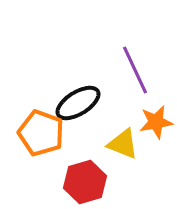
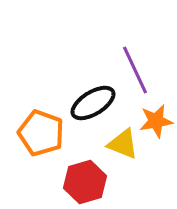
black ellipse: moved 15 px right
orange star: moved 1 px up
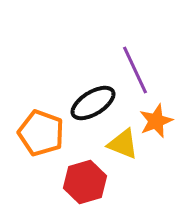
orange star: rotated 12 degrees counterclockwise
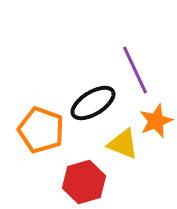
orange pentagon: moved 3 px up
red hexagon: moved 1 px left
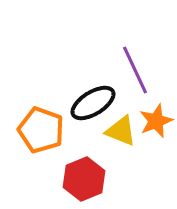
yellow triangle: moved 2 px left, 13 px up
red hexagon: moved 3 px up; rotated 6 degrees counterclockwise
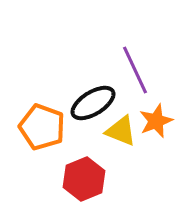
orange pentagon: moved 1 px right, 3 px up
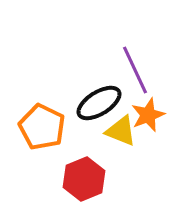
black ellipse: moved 6 px right
orange star: moved 8 px left, 6 px up
orange pentagon: rotated 6 degrees clockwise
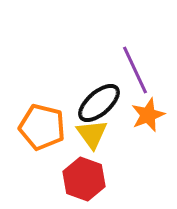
black ellipse: rotated 9 degrees counterclockwise
orange pentagon: rotated 12 degrees counterclockwise
yellow triangle: moved 29 px left, 3 px down; rotated 32 degrees clockwise
red hexagon: rotated 18 degrees counterclockwise
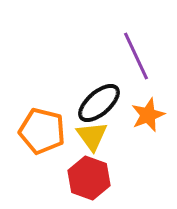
purple line: moved 1 px right, 14 px up
orange pentagon: moved 4 px down
yellow triangle: moved 2 px down
red hexagon: moved 5 px right, 1 px up
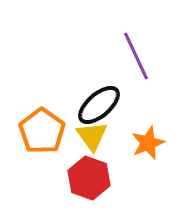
black ellipse: moved 2 px down
orange star: moved 28 px down
orange pentagon: rotated 21 degrees clockwise
